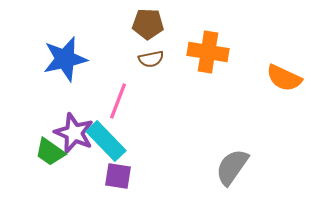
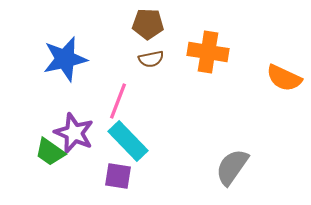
cyan rectangle: moved 22 px right
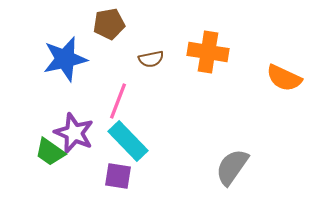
brown pentagon: moved 39 px left; rotated 12 degrees counterclockwise
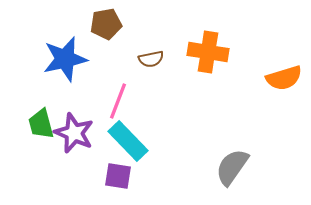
brown pentagon: moved 3 px left
orange semicircle: rotated 42 degrees counterclockwise
green trapezoid: moved 9 px left, 28 px up; rotated 40 degrees clockwise
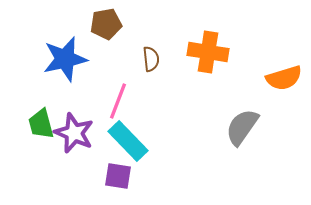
brown semicircle: rotated 85 degrees counterclockwise
gray semicircle: moved 10 px right, 40 px up
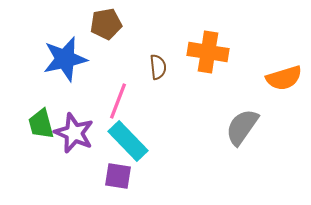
brown semicircle: moved 7 px right, 8 px down
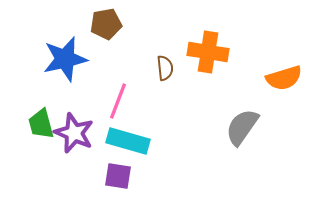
brown semicircle: moved 7 px right, 1 px down
cyan rectangle: rotated 30 degrees counterclockwise
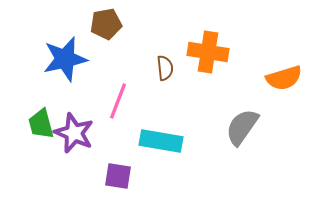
cyan rectangle: moved 33 px right; rotated 6 degrees counterclockwise
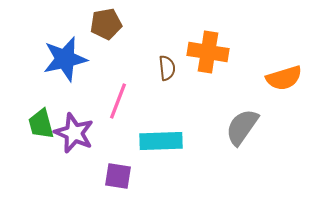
brown semicircle: moved 2 px right
cyan rectangle: rotated 12 degrees counterclockwise
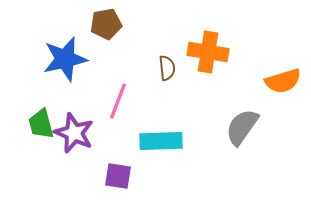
orange semicircle: moved 1 px left, 3 px down
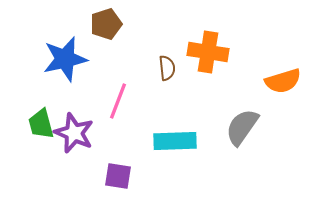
brown pentagon: rotated 8 degrees counterclockwise
cyan rectangle: moved 14 px right
